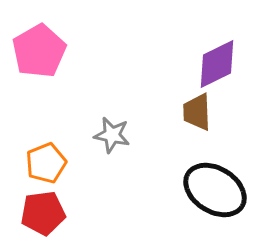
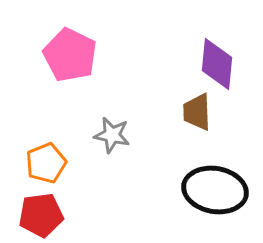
pink pentagon: moved 31 px right, 4 px down; rotated 16 degrees counterclockwise
purple diamond: rotated 58 degrees counterclockwise
black ellipse: rotated 22 degrees counterclockwise
red pentagon: moved 2 px left, 2 px down
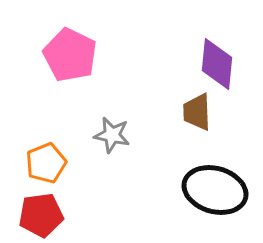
black ellipse: rotated 6 degrees clockwise
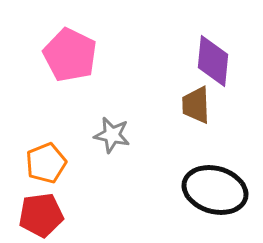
purple diamond: moved 4 px left, 3 px up
brown trapezoid: moved 1 px left, 7 px up
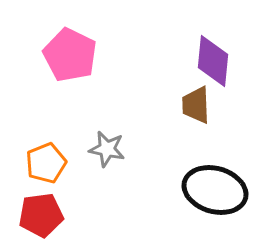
gray star: moved 5 px left, 14 px down
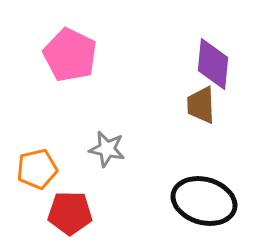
purple diamond: moved 3 px down
brown trapezoid: moved 5 px right
orange pentagon: moved 9 px left, 6 px down; rotated 9 degrees clockwise
black ellipse: moved 11 px left, 11 px down
red pentagon: moved 29 px right, 2 px up; rotated 9 degrees clockwise
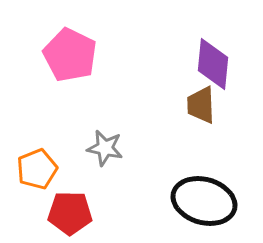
gray star: moved 2 px left, 1 px up
orange pentagon: rotated 9 degrees counterclockwise
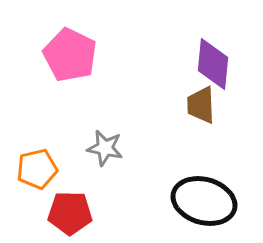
orange pentagon: rotated 9 degrees clockwise
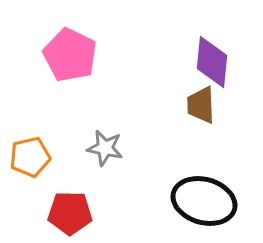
purple diamond: moved 1 px left, 2 px up
orange pentagon: moved 7 px left, 12 px up
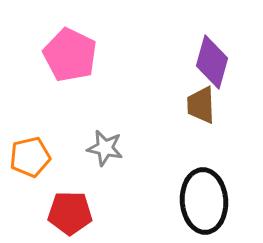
purple diamond: rotated 10 degrees clockwise
black ellipse: rotated 70 degrees clockwise
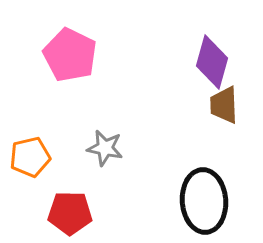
brown trapezoid: moved 23 px right
